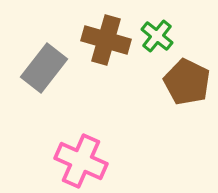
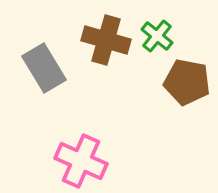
gray rectangle: rotated 69 degrees counterclockwise
brown pentagon: rotated 15 degrees counterclockwise
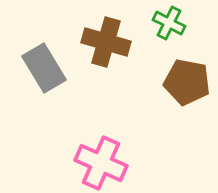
green cross: moved 12 px right, 13 px up; rotated 12 degrees counterclockwise
brown cross: moved 2 px down
pink cross: moved 20 px right, 2 px down
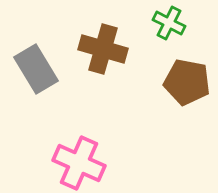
brown cross: moved 3 px left, 7 px down
gray rectangle: moved 8 px left, 1 px down
pink cross: moved 22 px left
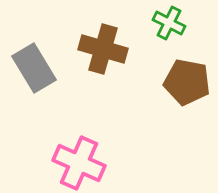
gray rectangle: moved 2 px left, 1 px up
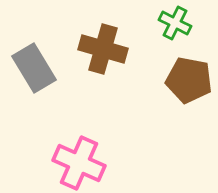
green cross: moved 6 px right
brown pentagon: moved 2 px right, 2 px up
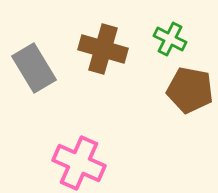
green cross: moved 5 px left, 16 px down
brown pentagon: moved 1 px right, 10 px down
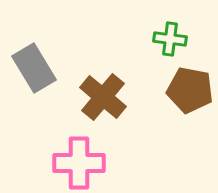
green cross: rotated 20 degrees counterclockwise
brown cross: moved 48 px down; rotated 24 degrees clockwise
pink cross: rotated 24 degrees counterclockwise
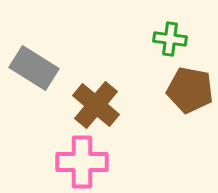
gray rectangle: rotated 27 degrees counterclockwise
brown cross: moved 7 px left, 8 px down
pink cross: moved 3 px right, 1 px up
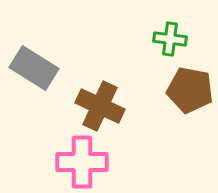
brown cross: moved 4 px right, 1 px down; rotated 15 degrees counterclockwise
